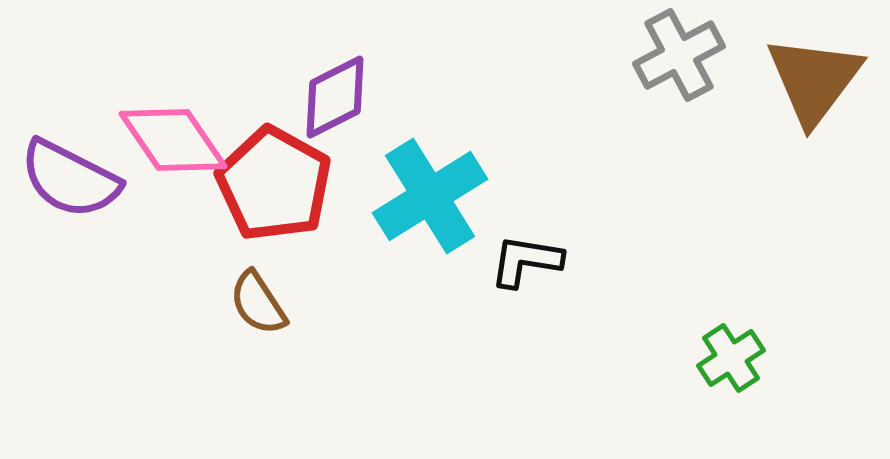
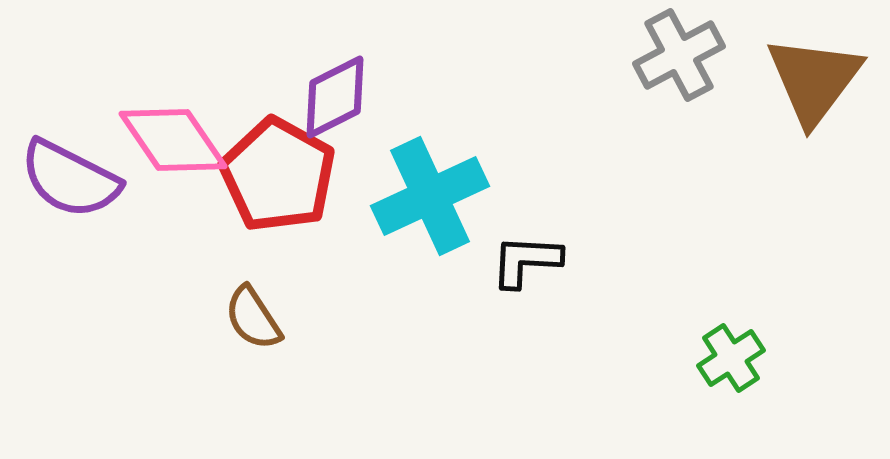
red pentagon: moved 4 px right, 9 px up
cyan cross: rotated 7 degrees clockwise
black L-shape: rotated 6 degrees counterclockwise
brown semicircle: moved 5 px left, 15 px down
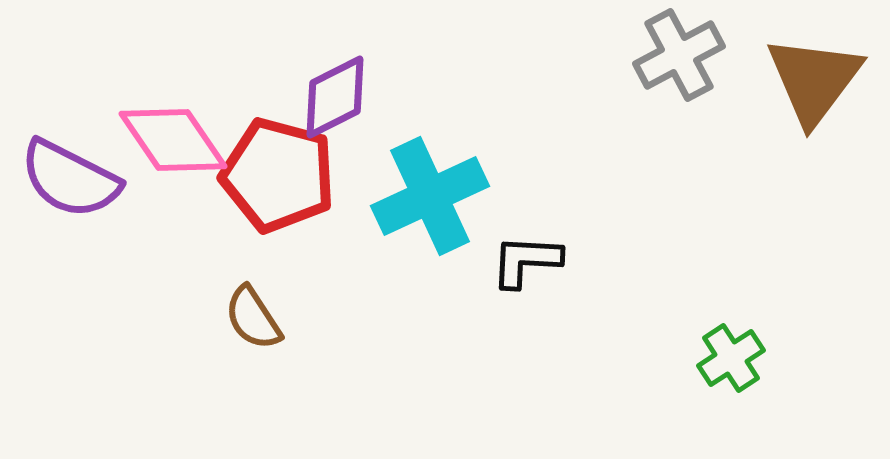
red pentagon: rotated 14 degrees counterclockwise
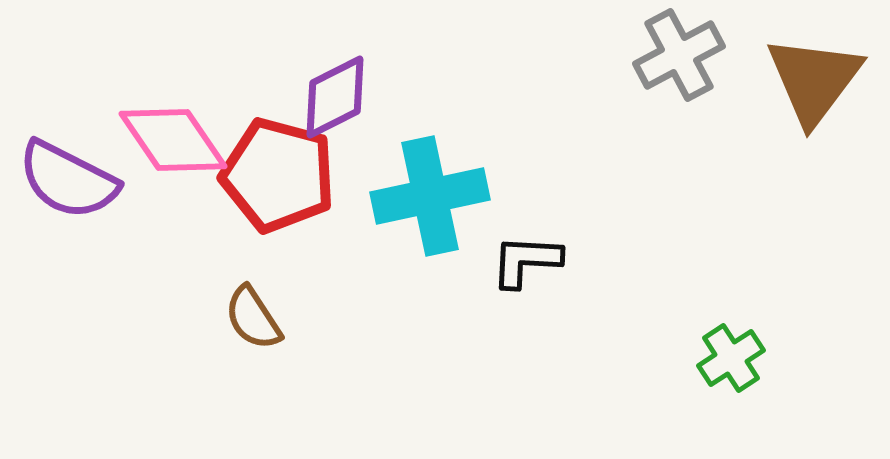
purple semicircle: moved 2 px left, 1 px down
cyan cross: rotated 13 degrees clockwise
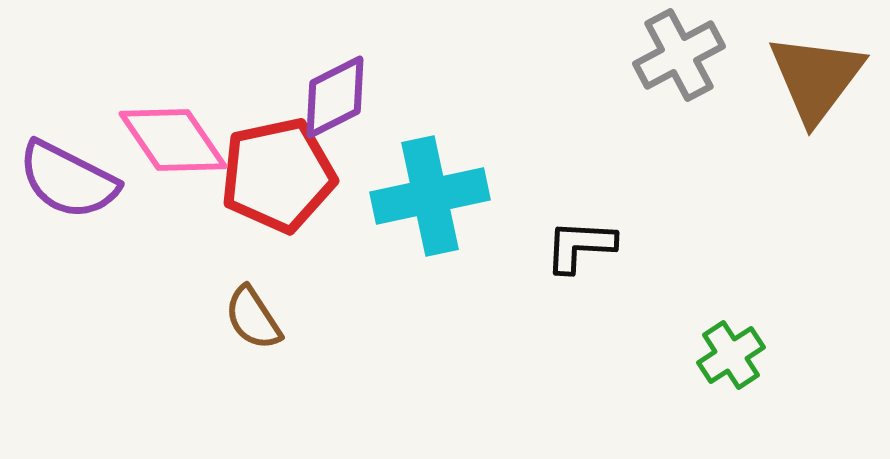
brown triangle: moved 2 px right, 2 px up
red pentagon: rotated 27 degrees counterclockwise
black L-shape: moved 54 px right, 15 px up
green cross: moved 3 px up
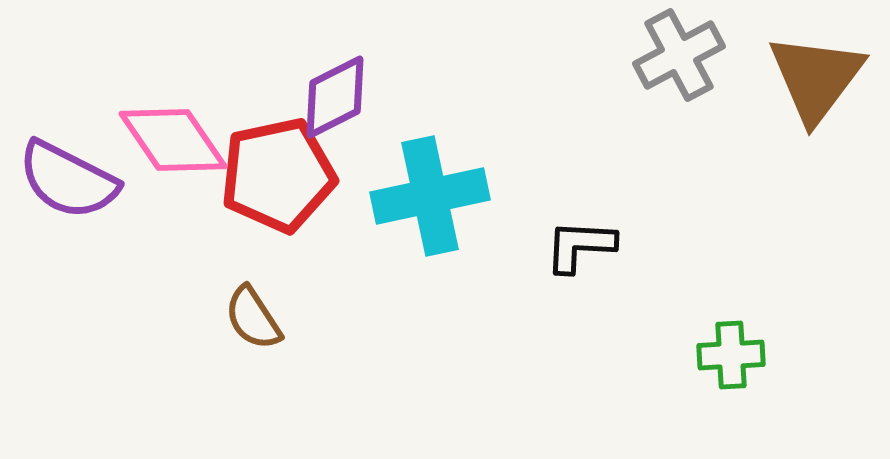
green cross: rotated 30 degrees clockwise
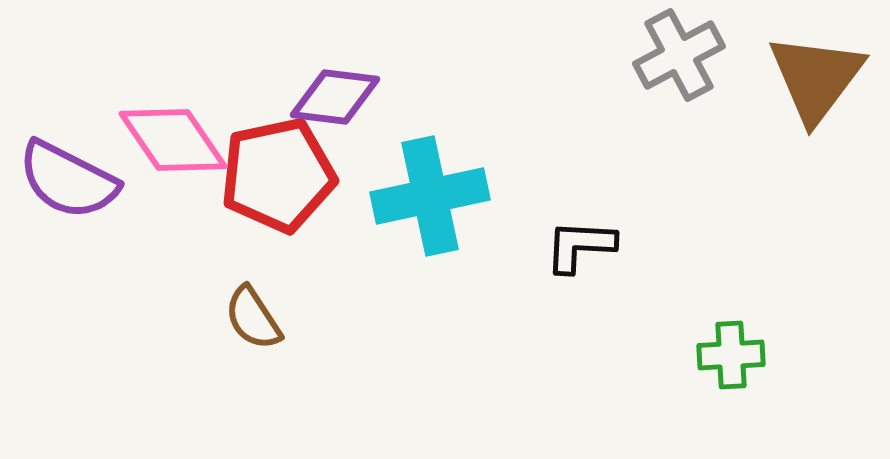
purple diamond: rotated 34 degrees clockwise
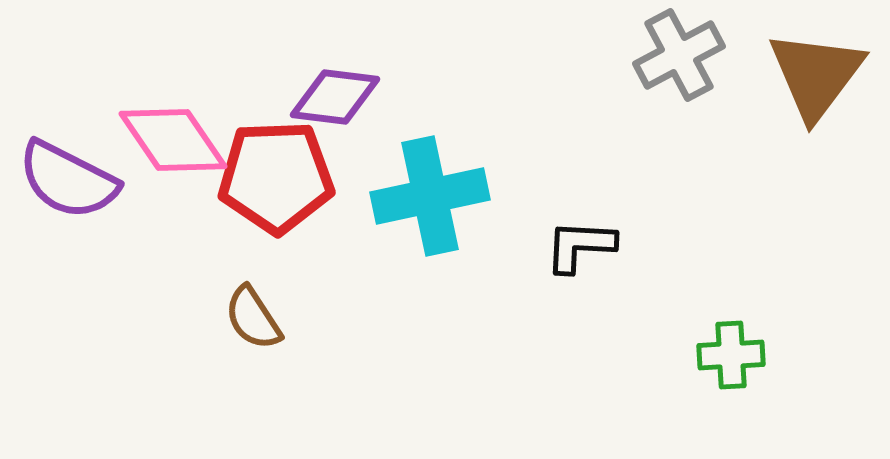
brown triangle: moved 3 px up
red pentagon: moved 2 px left, 2 px down; rotated 10 degrees clockwise
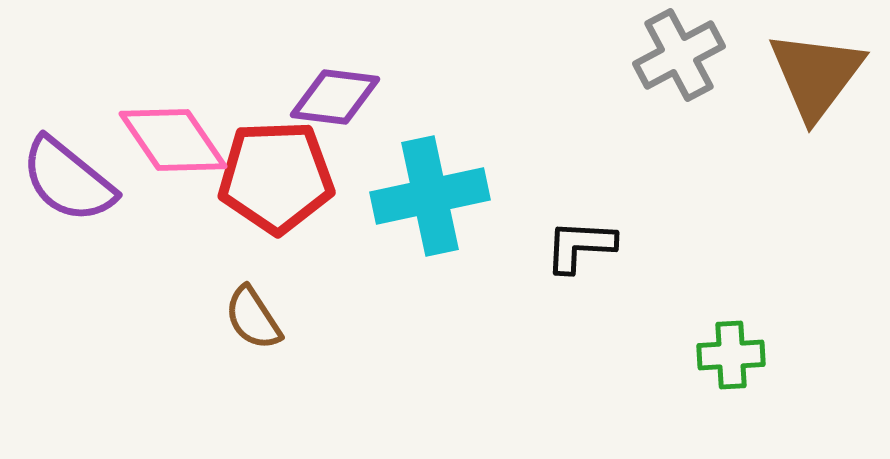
purple semicircle: rotated 12 degrees clockwise
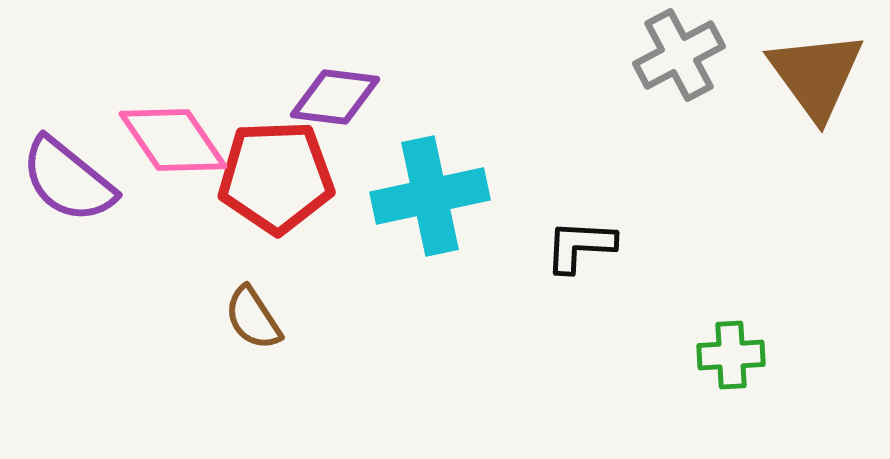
brown triangle: rotated 13 degrees counterclockwise
